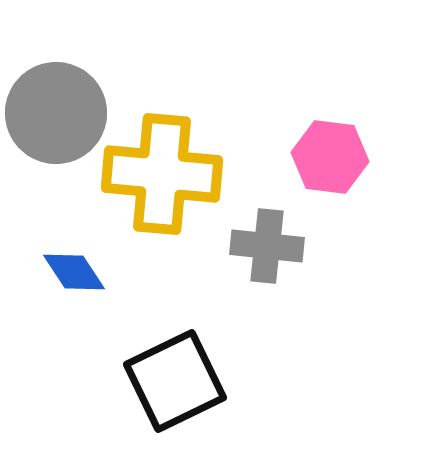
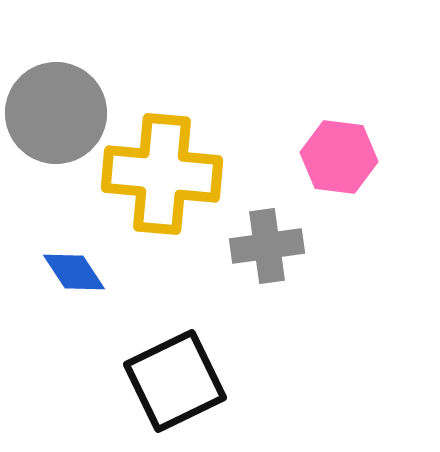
pink hexagon: moved 9 px right
gray cross: rotated 14 degrees counterclockwise
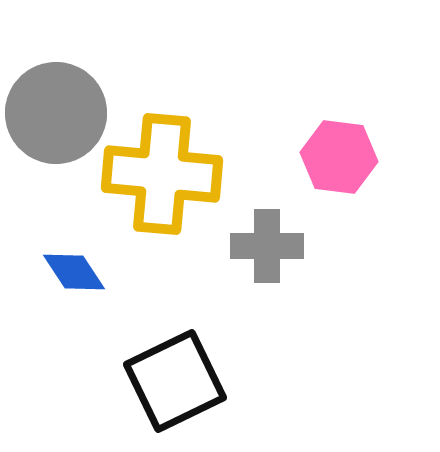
gray cross: rotated 8 degrees clockwise
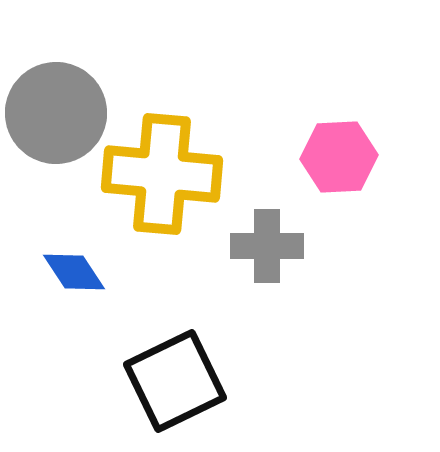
pink hexagon: rotated 10 degrees counterclockwise
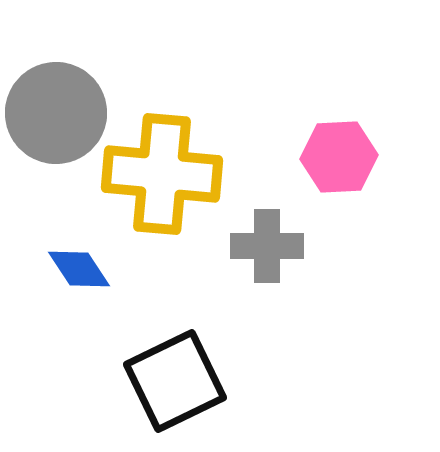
blue diamond: moved 5 px right, 3 px up
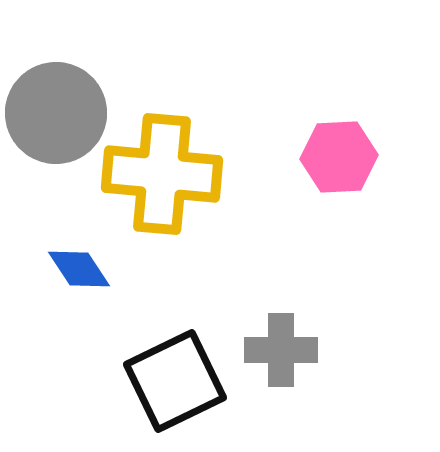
gray cross: moved 14 px right, 104 px down
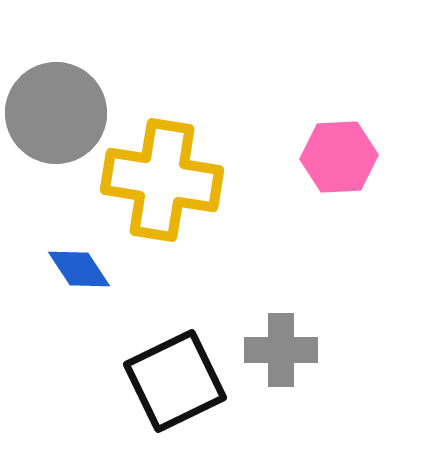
yellow cross: moved 6 px down; rotated 4 degrees clockwise
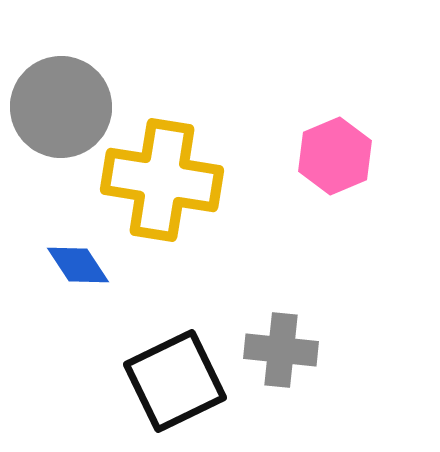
gray circle: moved 5 px right, 6 px up
pink hexagon: moved 4 px left, 1 px up; rotated 20 degrees counterclockwise
blue diamond: moved 1 px left, 4 px up
gray cross: rotated 6 degrees clockwise
